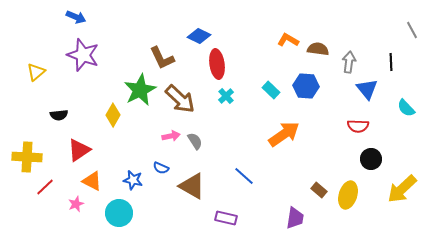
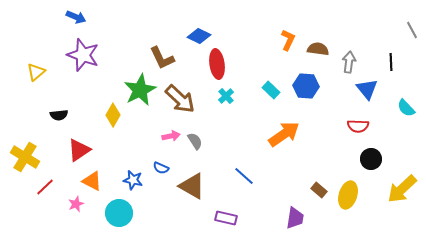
orange L-shape: rotated 85 degrees clockwise
yellow cross: moved 2 px left; rotated 28 degrees clockwise
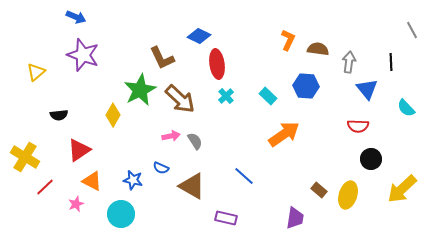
cyan rectangle: moved 3 px left, 6 px down
cyan circle: moved 2 px right, 1 px down
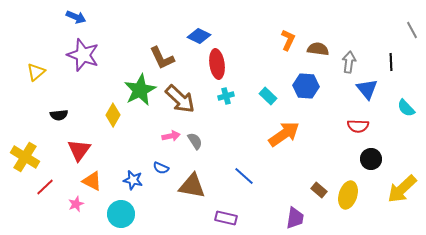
cyan cross: rotated 28 degrees clockwise
red triangle: rotated 20 degrees counterclockwise
brown triangle: rotated 20 degrees counterclockwise
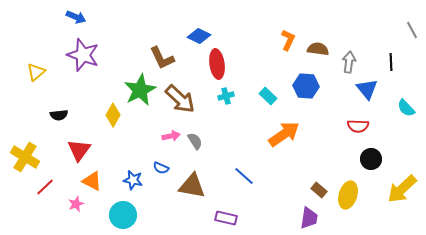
cyan circle: moved 2 px right, 1 px down
purple trapezoid: moved 14 px right
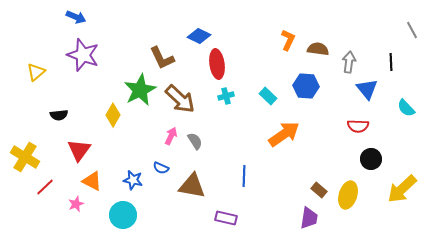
pink arrow: rotated 54 degrees counterclockwise
blue line: rotated 50 degrees clockwise
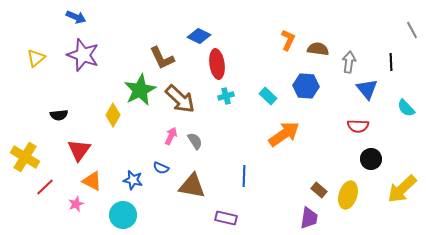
yellow triangle: moved 14 px up
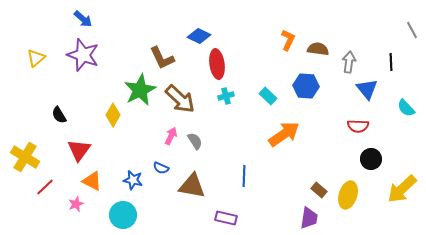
blue arrow: moved 7 px right, 2 px down; rotated 18 degrees clockwise
black semicircle: rotated 66 degrees clockwise
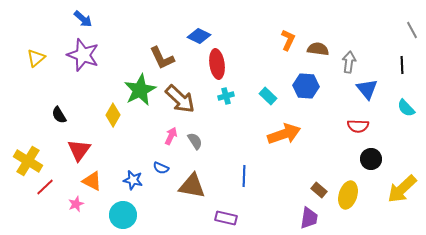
black line: moved 11 px right, 3 px down
orange arrow: rotated 16 degrees clockwise
yellow cross: moved 3 px right, 4 px down
